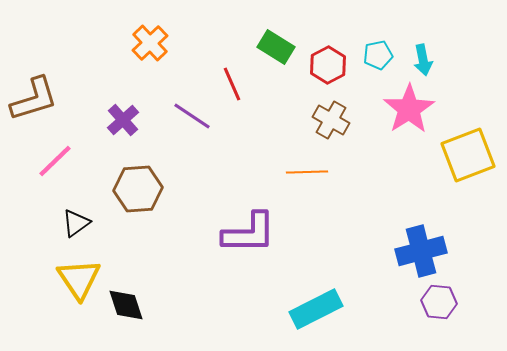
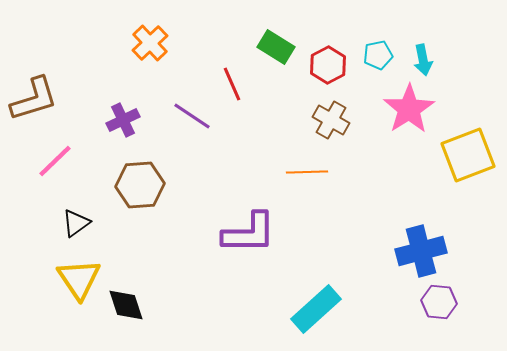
purple cross: rotated 16 degrees clockwise
brown hexagon: moved 2 px right, 4 px up
cyan rectangle: rotated 15 degrees counterclockwise
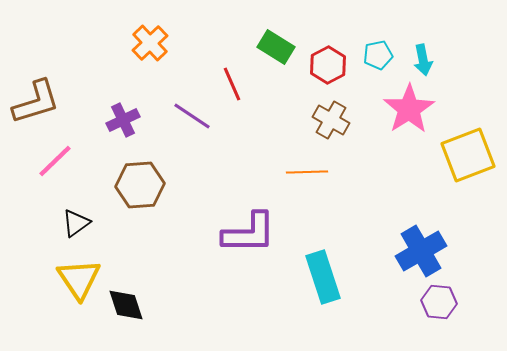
brown L-shape: moved 2 px right, 3 px down
blue cross: rotated 15 degrees counterclockwise
cyan rectangle: moved 7 px right, 32 px up; rotated 66 degrees counterclockwise
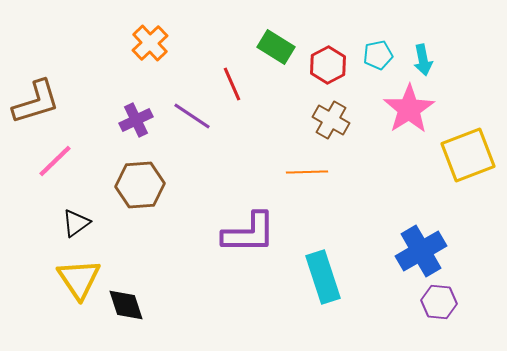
purple cross: moved 13 px right
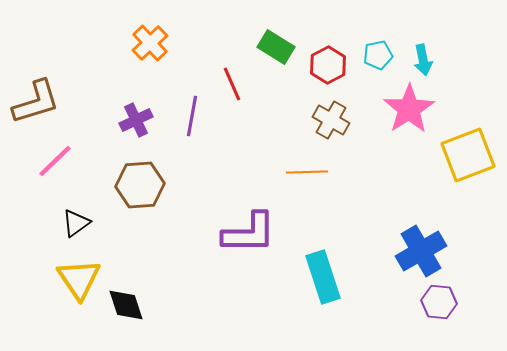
purple line: rotated 66 degrees clockwise
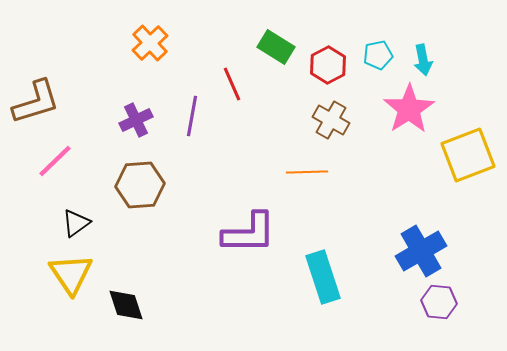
yellow triangle: moved 8 px left, 5 px up
